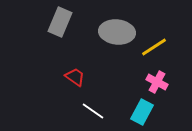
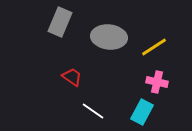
gray ellipse: moved 8 px left, 5 px down
red trapezoid: moved 3 px left
pink cross: rotated 15 degrees counterclockwise
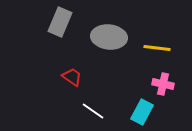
yellow line: moved 3 px right, 1 px down; rotated 40 degrees clockwise
pink cross: moved 6 px right, 2 px down
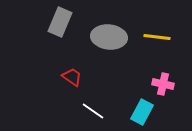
yellow line: moved 11 px up
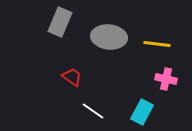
yellow line: moved 7 px down
pink cross: moved 3 px right, 5 px up
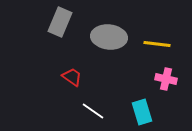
cyan rectangle: rotated 45 degrees counterclockwise
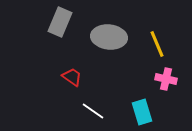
yellow line: rotated 60 degrees clockwise
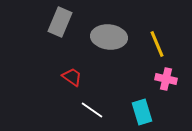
white line: moved 1 px left, 1 px up
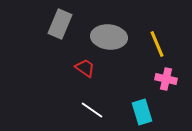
gray rectangle: moved 2 px down
red trapezoid: moved 13 px right, 9 px up
